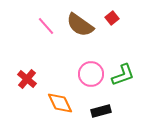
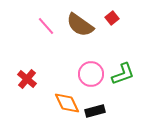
green L-shape: moved 1 px up
orange diamond: moved 7 px right
black rectangle: moved 6 px left
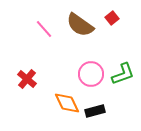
pink line: moved 2 px left, 3 px down
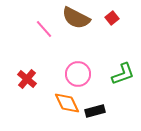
brown semicircle: moved 4 px left, 7 px up; rotated 8 degrees counterclockwise
pink circle: moved 13 px left
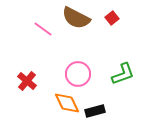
pink line: moved 1 px left; rotated 12 degrees counterclockwise
red cross: moved 2 px down
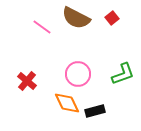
pink line: moved 1 px left, 2 px up
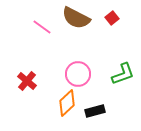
orange diamond: rotated 72 degrees clockwise
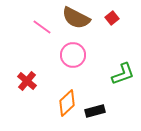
pink circle: moved 5 px left, 19 px up
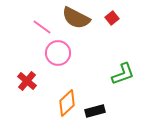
pink circle: moved 15 px left, 2 px up
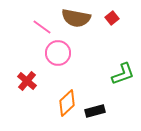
brown semicircle: rotated 16 degrees counterclockwise
